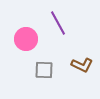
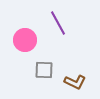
pink circle: moved 1 px left, 1 px down
brown L-shape: moved 7 px left, 17 px down
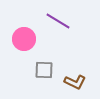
purple line: moved 2 px up; rotated 30 degrees counterclockwise
pink circle: moved 1 px left, 1 px up
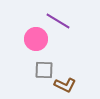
pink circle: moved 12 px right
brown L-shape: moved 10 px left, 3 px down
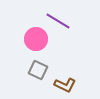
gray square: moved 6 px left; rotated 24 degrees clockwise
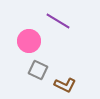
pink circle: moved 7 px left, 2 px down
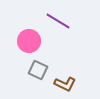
brown L-shape: moved 1 px up
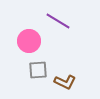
gray square: rotated 30 degrees counterclockwise
brown L-shape: moved 2 px up
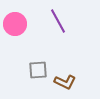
purple line: rotated 30 degrees clockwise
pink circle: moved 14 px left, 17 px up
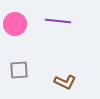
purple line: rotated 55 degrees counterclockwise
gray square: moved 19 px left
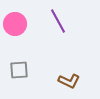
purple line: rotated 55 degrees clockwise
brown L-shape: moved 4 px right, 1 px up
